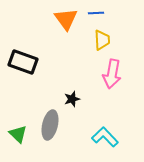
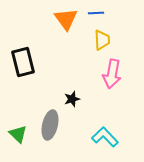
black rectangle: rotated 56 degrees clockwise
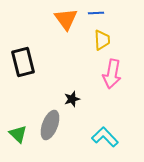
gray ellipse: rotated 8 degrees clockwise
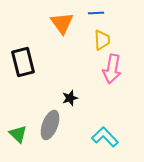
orange triangle: moved 4 px left, 4 px down
pink arrow: moved 5 px up
black star: moved 2 px left, 1 px up
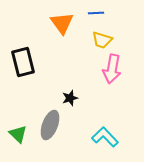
yellow trapezoid: rotated 110 degrees clockwise
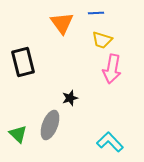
cyan L-shape: moved 5 px right, 5 px down
